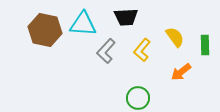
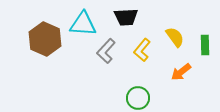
brown hexagon: moved 9 px down; rotated 12 degrees clockwise
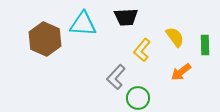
gray L-shape: moved 10 px right, 26 px down
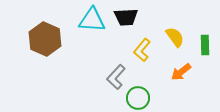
cyan triangle: moved 9 px right, 4 px up
